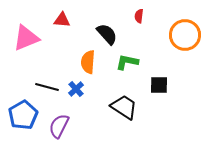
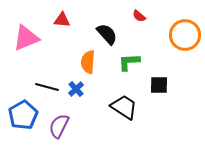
red semicircle: rotated 56 degrees counterclockwise
green L-shape: moved 2 px right; rotated 15 degrees counterclockwise
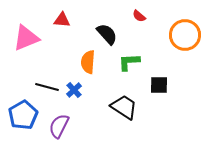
blue cross: moved 2 px left, 1 px down
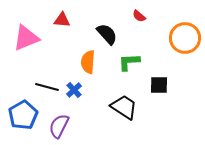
orange circle: moved 3 px down
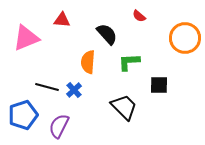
black trapezoid: rotated 12 degrees clockwise
blue pentagon: rotated 12 degrees clockwise
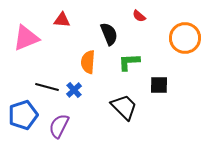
black semicircle: moved 2 px right; rotated 20 degrees clockwise
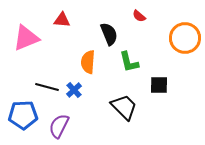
green L-shape: rotated 100 degrees counterclockwise
blue pentagon: rotated 16 degrees clockwise
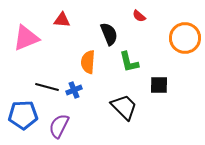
blue cross: rotated 21 degrees clockwise
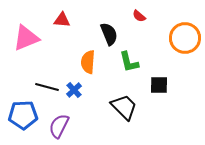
blue cross: rotated 21 degrees counterclockwise
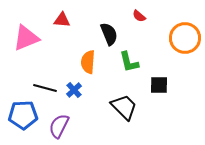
black line: moved 2 px left, 1 px down
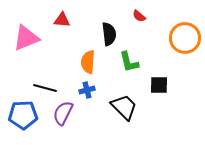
black semicircle: rotated 15 degrees clockwise
blue cross: moved 13 px right; rotated 28 degrees clockwise
purple semicircle: moved 4 px right, 13 px up
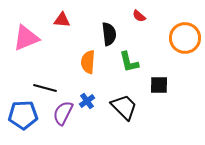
blue cross: moved 11 px down; rotated 21 degrees counterclockwise
